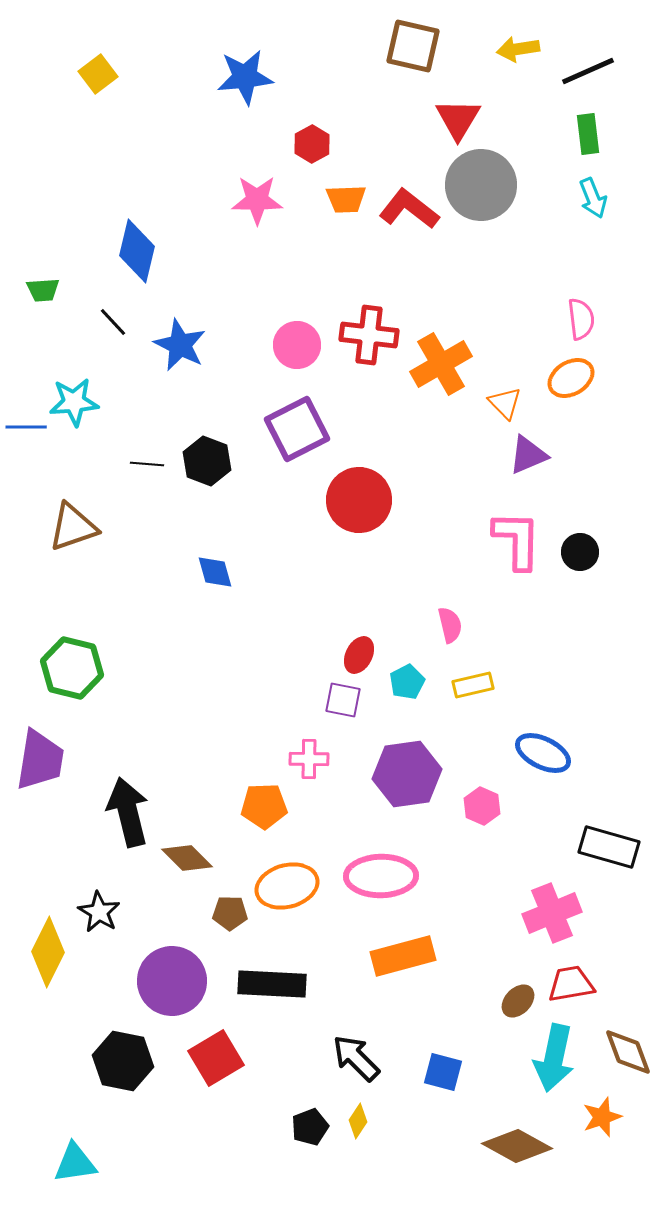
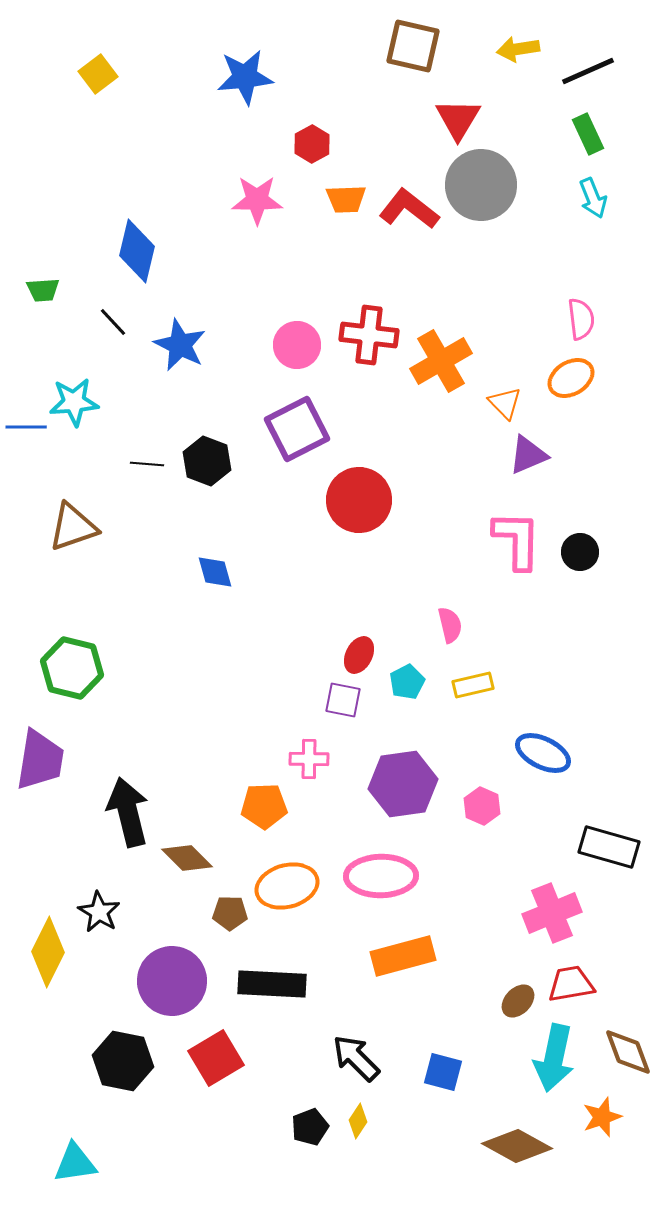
green rectangle at (588, 134): rotated 18 degrees counterclockwise
orange cross at (441, 364): moved 3 px up
purple hexagon at (407, 774): moved 4 px left, 10 px down
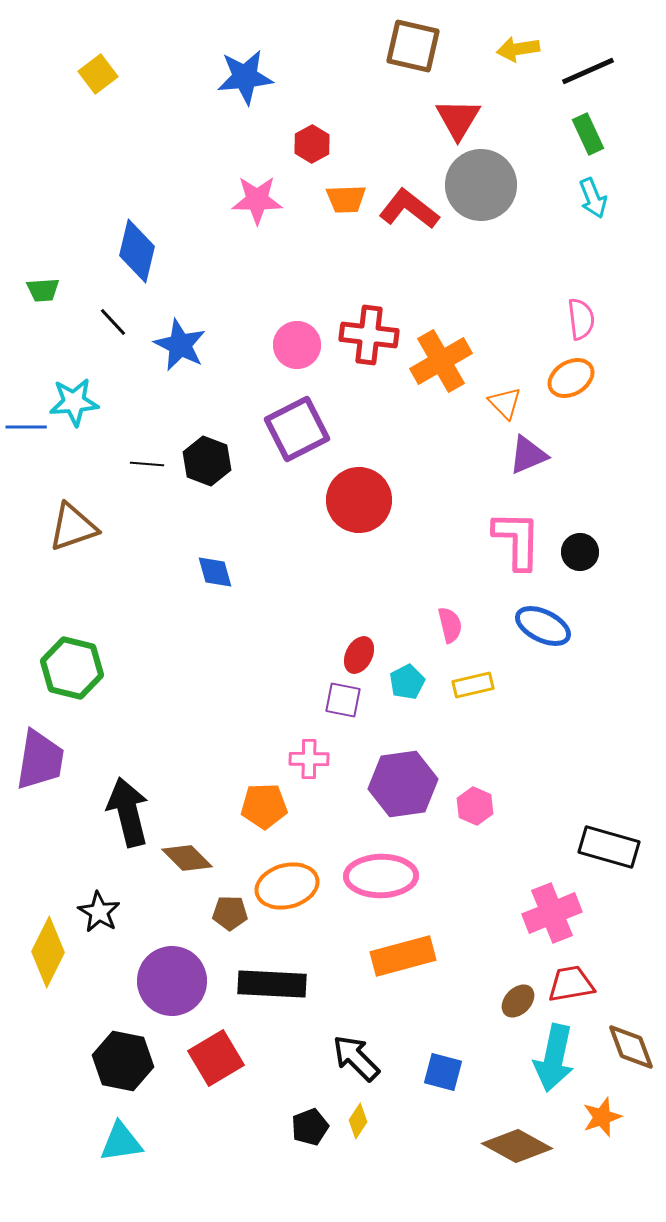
blue ellipse at (543, 753): moved 127 px up
pink hexagon at (482, 806): moved 7 px left
brown diamond at (628, 1052): moved 3 px right, 5 px up
cyan triangle at (75, 1163): moved 46 px right, 21 px up
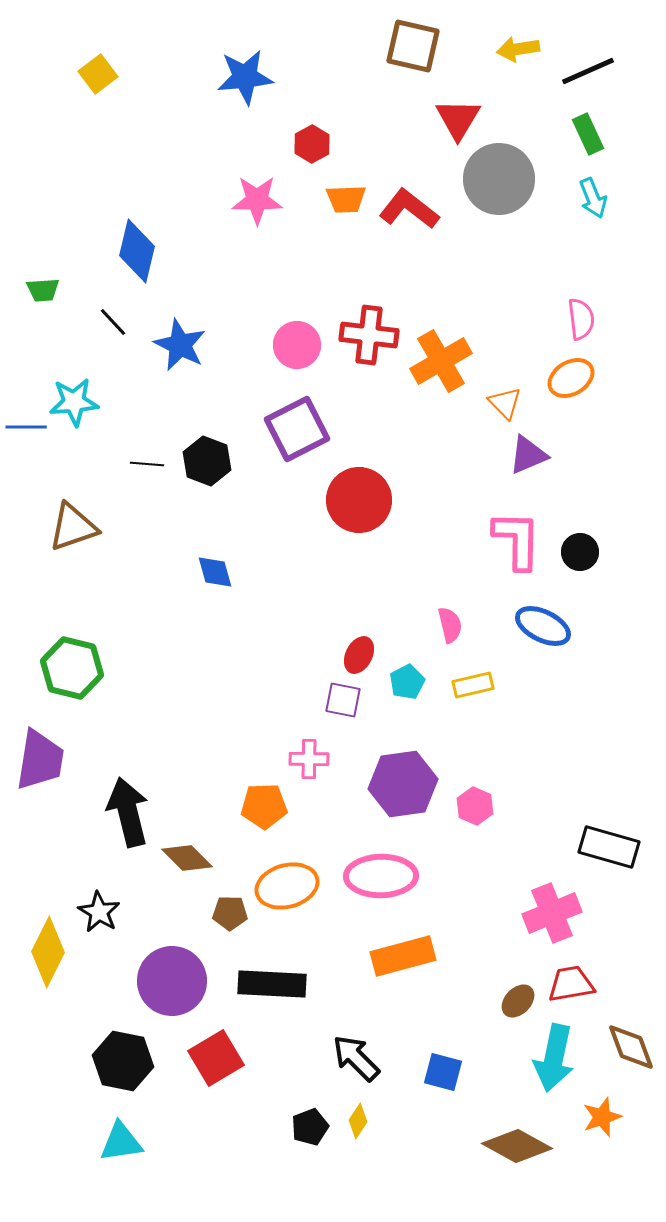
gray circle at (481, 185): moved 18 px right, 6 px up
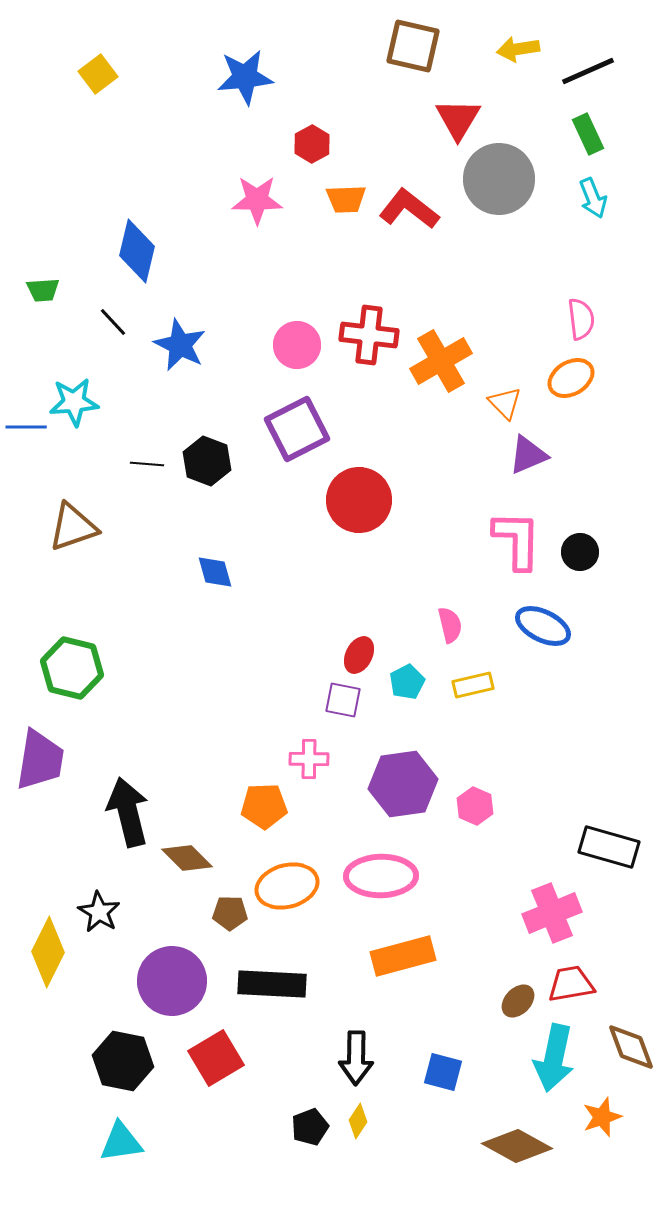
black arrow at (356, 1058): rotated 134 degrees counterclockwise
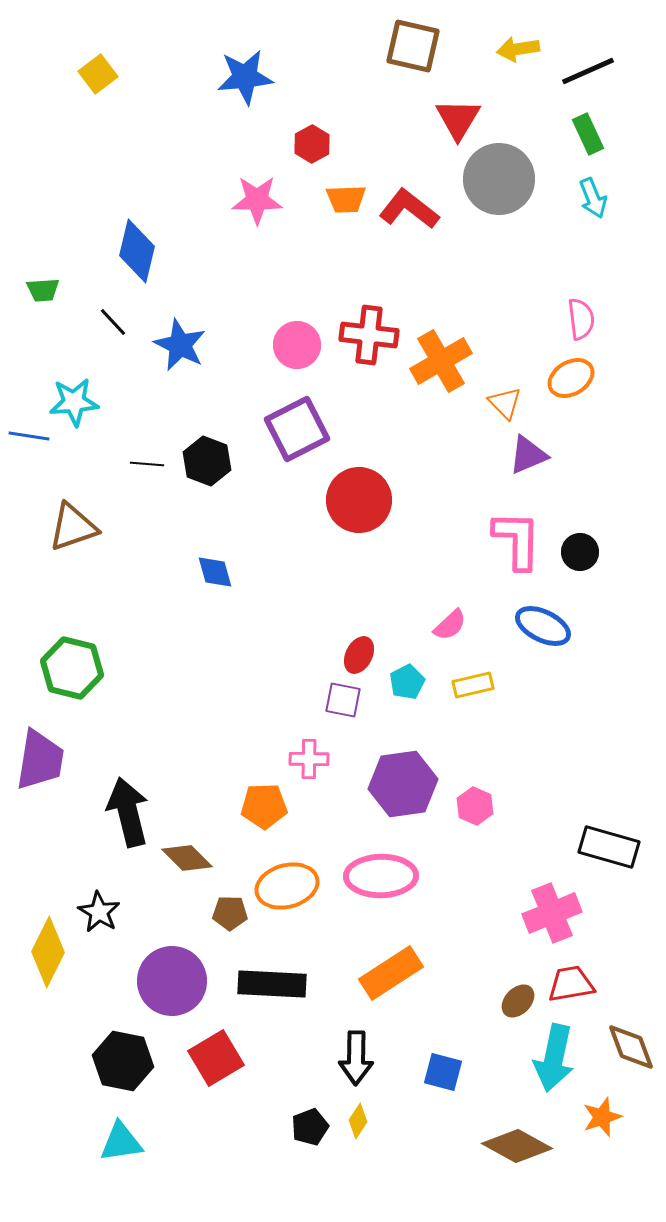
blue line at (26, 427): moved 3 px right, 9 px down; rotated 9 degrees clockwise
pink semicircle at (450, 625): rotated 60 degrees clockwise
orange rectangle at (403, 956): moved 12 px left, 17 px down; rotated 18 degrees counterclockwise
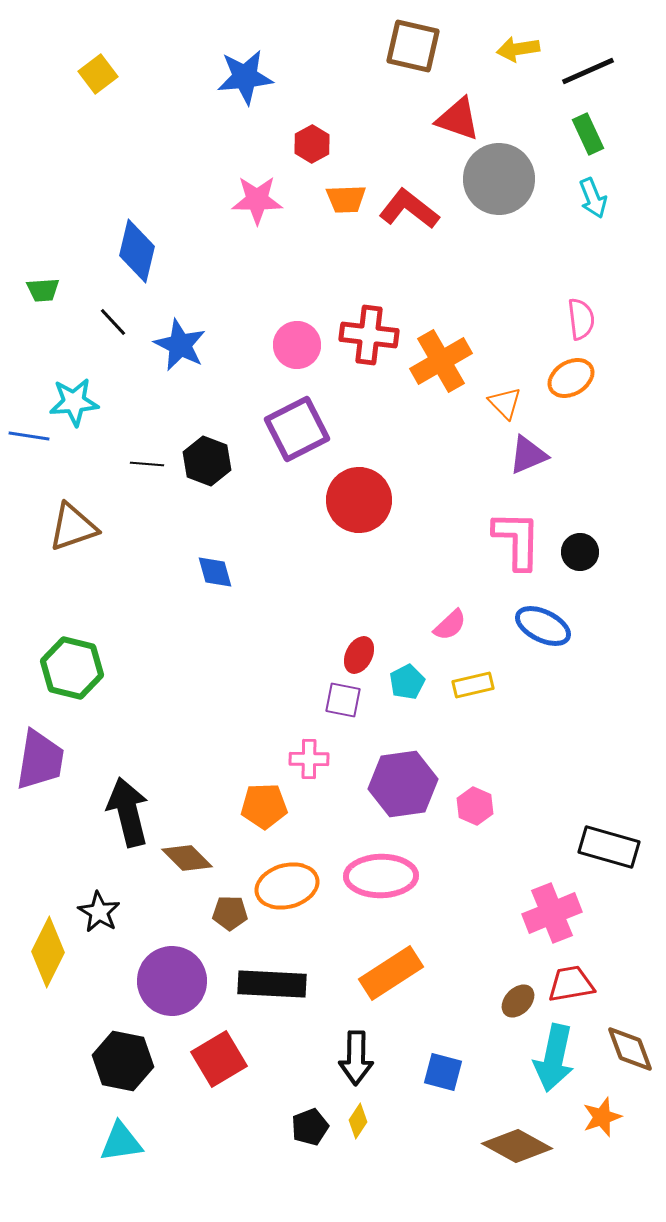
red triangle at (458, 119): rotated 42 degrees counterclockwise
brown diamond at (631, 1047): moved 1 px left, 2 px down
red square at (216, 1058): moved 3 px right, 1 px down
